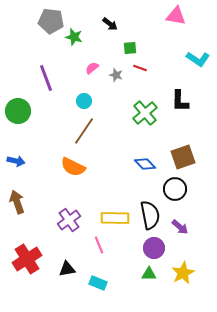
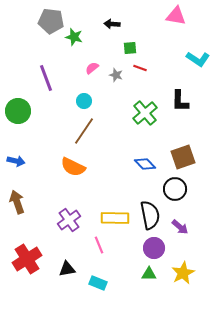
black arrow: moved 2 px right; rotated 147 degrees clockwise
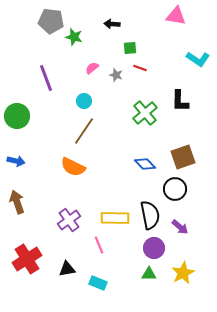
green circle: moved 1 px left, 5 px down
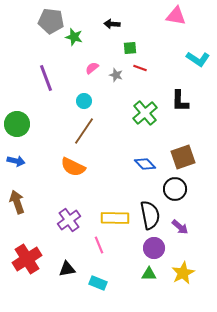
green circle: moved 8 px down
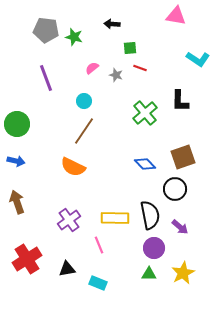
gray pentagon: moved 5 px left, 9 px down
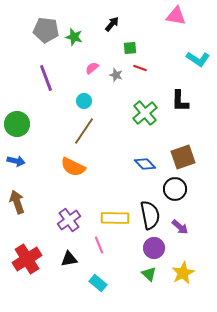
black arrow: rotated 126 degrees clockwise
black triangle: moved 2 px right, 10 px up
green triangle: rotated 42 degrees clockwise
cyan rectangle: rotated 18 degrees clockwise
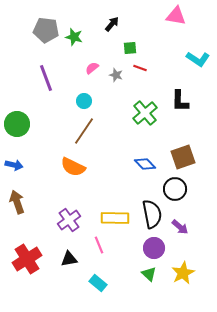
blue arrow: moved 2 px left, 4 px down
black semicircle: moved 2 px right, 1 px up
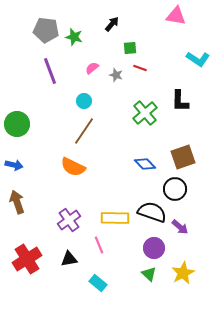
purple line: moved 4 px right, 7 px up
black semicircle: moved 2 px up; rotated 60 degrees counterclockwise
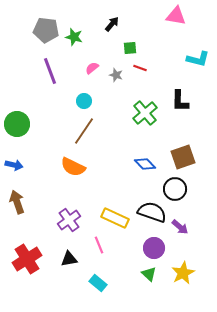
cyan L-shape: rotated 20 degrees counterclockwise
yellow rectangle: rotated 24 degrees clockwise
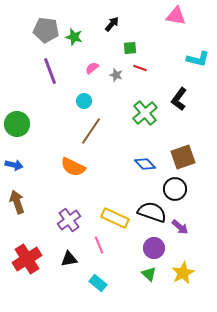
black L-shape: moved 1 px left, 2 px up; rotated 35 degrees clockwise
brown line: moved 7 px right
